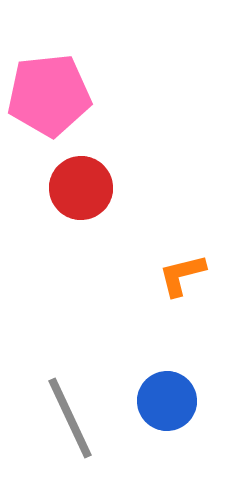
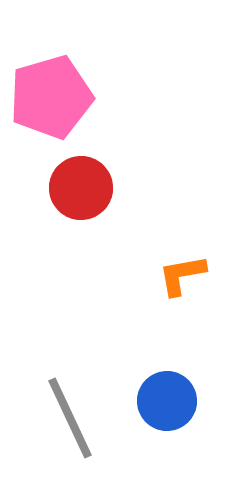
pink pentagon: moved 2 px right, 2 px down; rotated 10 degrees counterclockwise
orange L-shape: rotated 4 degrees clockwise
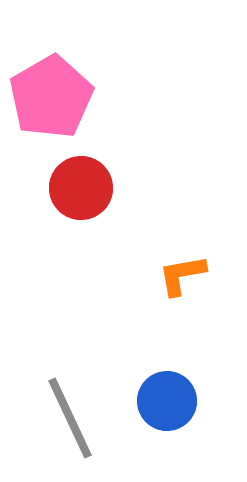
pink pentagon: rotated 14 degrees counterclockwise
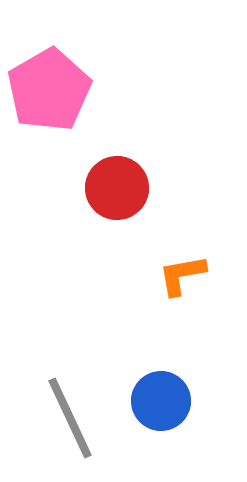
pink pentagon: moved 2 px left, 7 px up
red circle: moved 36 px right
blue circle: moved 6 px left
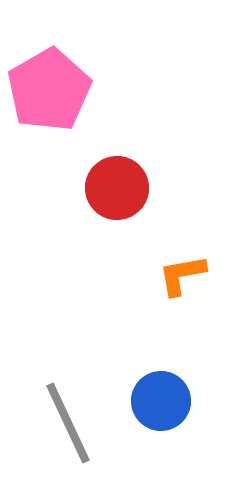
gray line: moved 2 px left, 5 px down
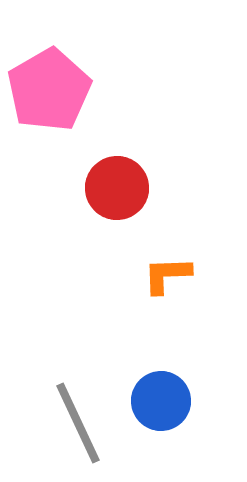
orange L-shape: moved 15 px left; rotated 8 degrees clockwise
gray line: moved 10 px right
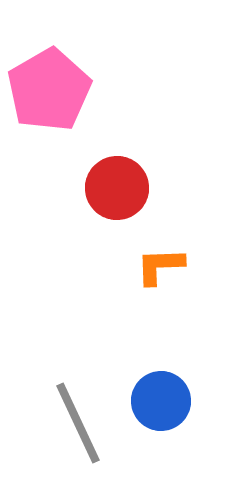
orange L-shape: moved 7 px left, 9 px up
